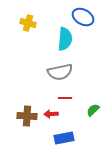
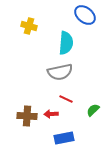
blue ellipse: moved 2 px right, 2 px up; rotated 10 degrees clockwise
yellow cross: moved 1 px right, 3 px down
cyan semicircle: moved 1 px right, 4 px down
red line: moved 1 px right, 1 px down; rotated 24 degrees clockwise
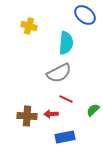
gray semicircle: moved 1 px left, 1 px down; rotated 15 degrees counterclockwise
blue rectangle: moved 1 px right, 1 px up
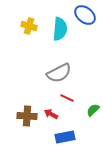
cyan semicircle: moved 6 px left, 14 px up
red line: moved 1 px right, 1 px up
red arrow: rotated 32 degrees clockwise
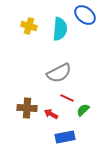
green semicircle: moved 10 px left
brown cross: moved 8 px up
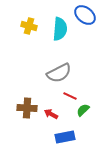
red line: moved 3 px right, 2 px up
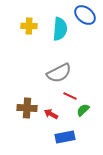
yellow cross: rotated 14 degrees counterclockwise
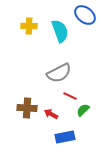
cyan semicircle: moved 2 px down; rotated 25 degrees counterclockwise
